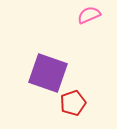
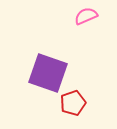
pink semicircle: moved 3 px left, 1 px down
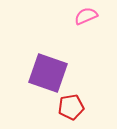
red pentagon: moved 2 px left, 4 px down; rotated 10 degrees clockwise
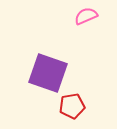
red pentagon: moved 1 px right, 1 px up
